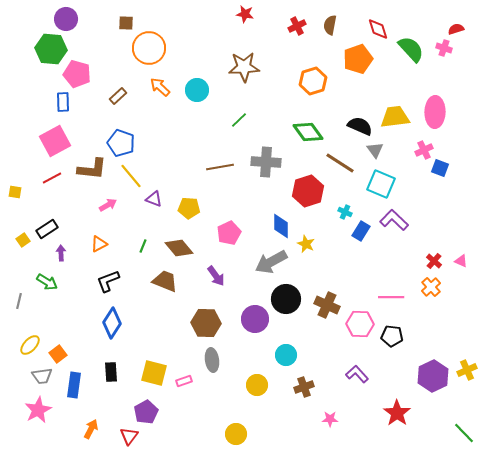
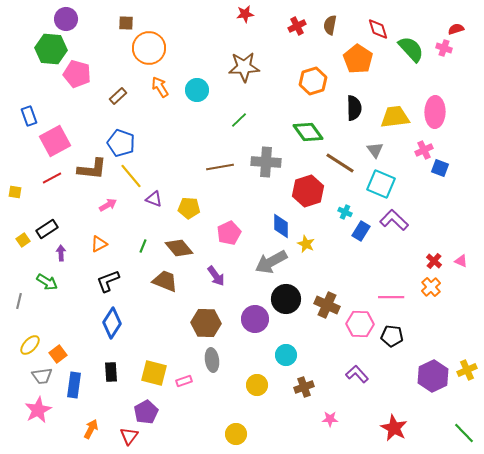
red star at (245, 14): rotated 18 degrees counterclockwise
orange pentagon at (358, 59): rotated 20 degrees counterclockwise
orange arrow at (160, 87): rotated 15 degrees clockwise
blue rectangle at (63, 102): moved 34 px left, 14 px down; rotated 18 degrees counterclockwise
black semicircle at (360, 126): moved 6 px left, 18 px up; rotated 65 degrees clockwise
red star at (397, 413): moved 3 px left, 15 px down; rotated 8 degrees counterclockwise
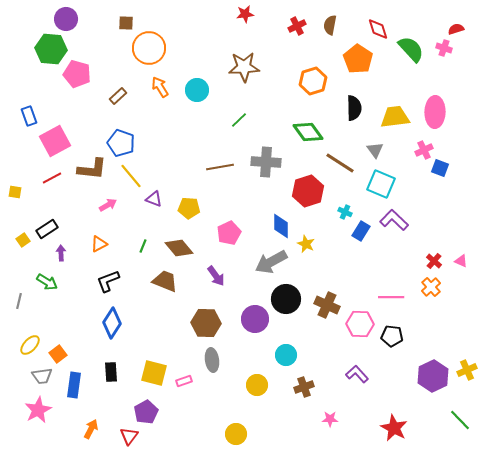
green line at (464, 433): moved 4 px left, 13 px up
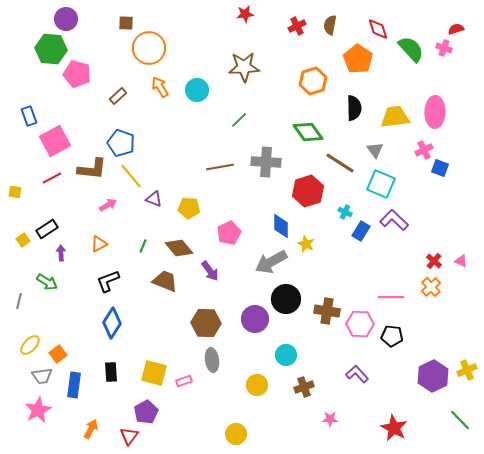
purple arrow at (216, 276): moved 6 px left, 5 px up
brown cross at (327, 305): moved 6 px down; rotated 15 degrees counterclockwise
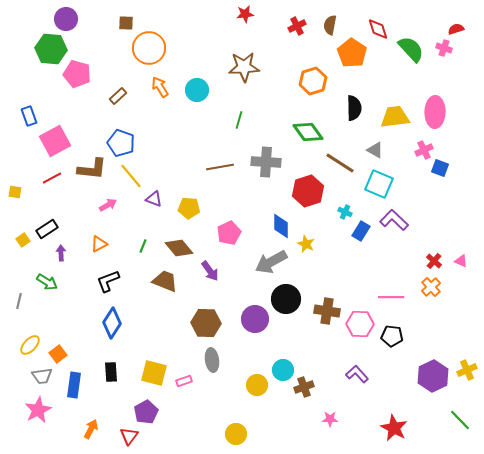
orange pentagon at (358, 59): moved 6 px left, 6 px up
green line at (239, 120): rotated 30 degrees counterclockwise
gray triangle at (375, 150): rotated 24 degrees counterclockwise
cyan square at (381, 184): moved 2 px left
cyan circle at (286, 355): moved 3 px left, 15 px down
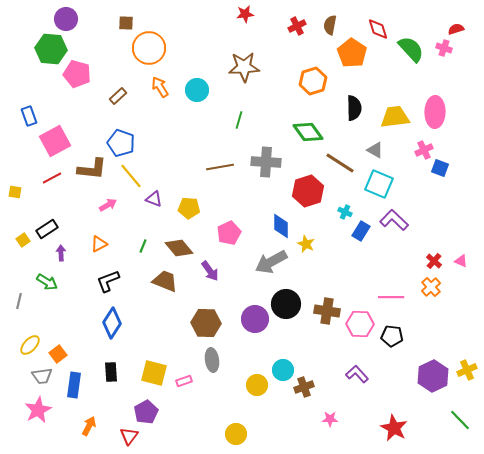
black circle at (286, 299): moved 5 px down
orange arrow at (91, 429): moved 2 px left, 3 px up
